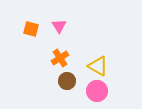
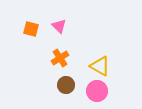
pink triangle: rotated 14 degrees counterclockwise
yellow triangle: moved 2 px right
brown circle: moved 1 px left, 4 px down
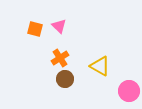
orange square: moved 4 px right
brown circle: moved 1 px left, 6 px up
pink circle: moved 32 px right
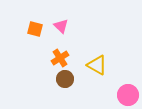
pink triangle: moved 2 px right
yellow triangle: moved 3 px left, 1 px up
pink circle: moved 1 px left, 4 px down
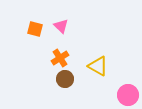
yellow triangle: moved 1 px right, 1 px down
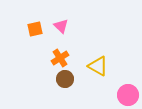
orange square: rotated 28 degrees counterclockwise
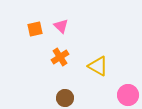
orange cross: moved 1 px up
brown circle: moved 19 px down
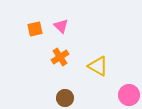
pink circle: moved 1 px right
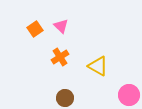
orange square: rotated 21 degrees counterclockwise
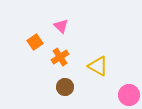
orange square: moved 13 px down
brown circle: moved 11 px up
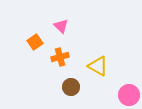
orange cross: rotated 18 degrees clockwise
brown circle: moved 6 px right
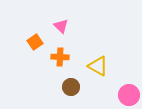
orange cross: rotated 18 degrees clockwise
